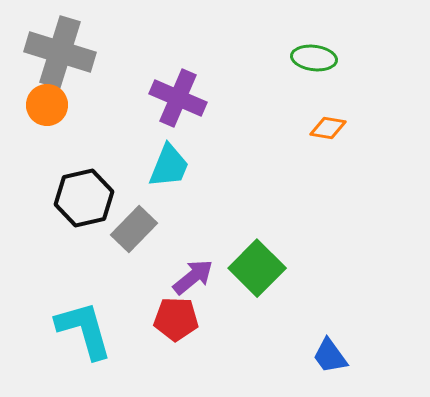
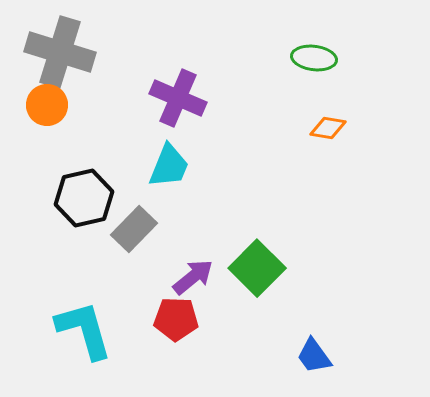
blue trapezoid: moved 16 px left
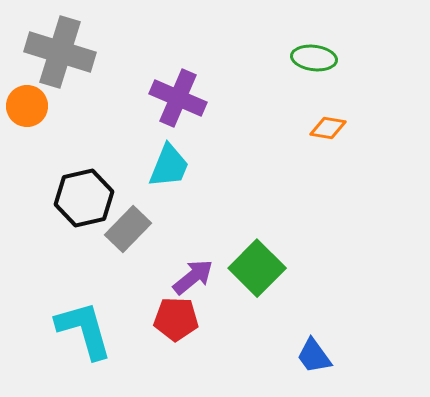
orange circle: moved 20 px left, 1 px down
gray rectangle: moved 6 px left
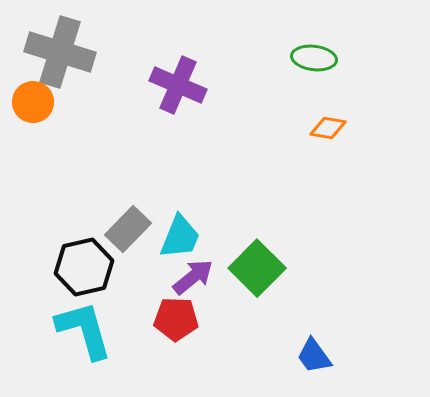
purple cross: moved 13 px up
orange circle: moved 6 px right, 4 px up
cyan trapezoid: moved 11 px right, 71 px down
black hexagon: moved 69 px down
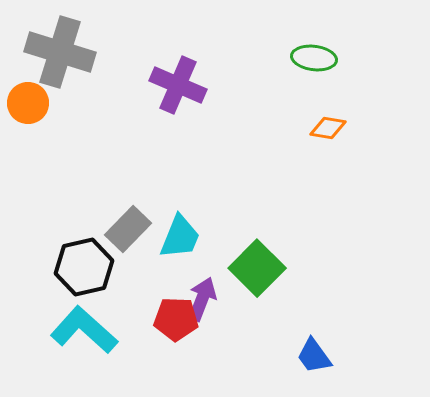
orange circle: moved 5 px left, 1 px down
purple arrow: moved 9 px right, 22 px down; rotated 30 degrees counterclockwise
cyan L-shape: rotated 32 degrees counterclockwise
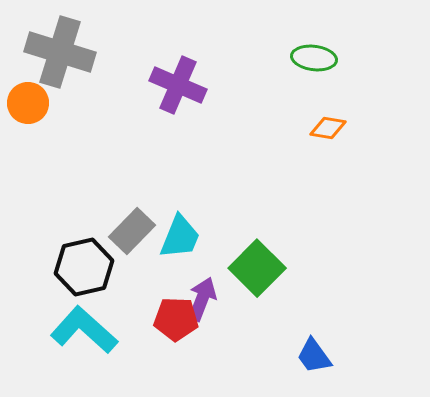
gray rectangle: moved 4 px right, 2 px down
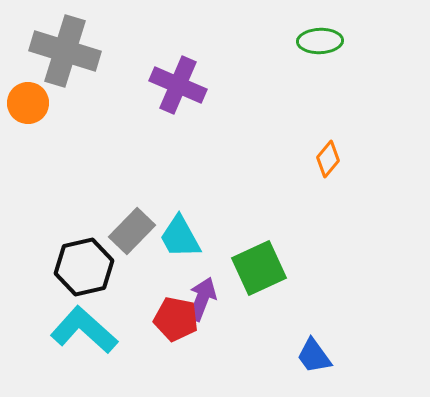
gray cross: moved 5 px right, 1 px up
green ellipse: moved 6 px right, 17 px up; rotated 9 degrees counterclockwise
orange diamond: moved 31 px down; rotated 60 degrees counterclockwise
cyan trapezoid: rotated 129 degrees clockwise
green square: moved 2 px right; rotated 20 degrees clockwise
red pentagon: rotated 9 degrees clockwise
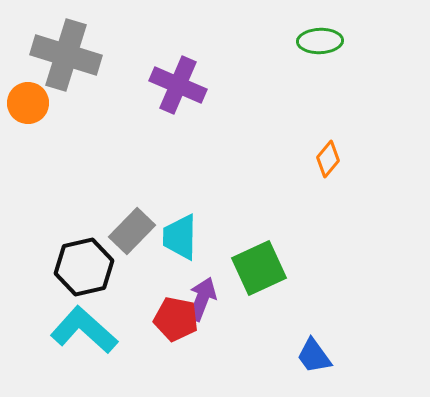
gray cross: moved 1 px right, 4 px down
cyan trapezoid: rotated 30 degrees clockwise
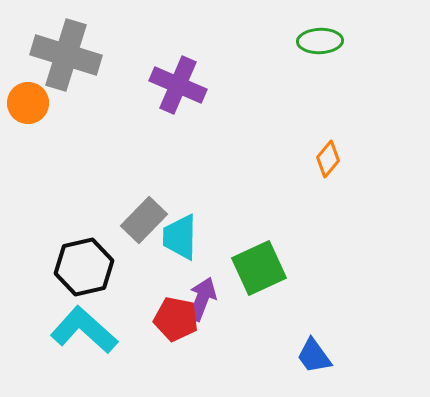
gray rectangle: moved 12 px right, 11 px up
